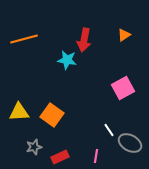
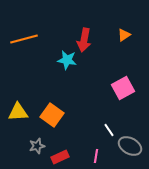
yellow triangle: moved 1 px left
gray ellipse: moved 3 px down
gray star: moved 3 px right, 1 px up
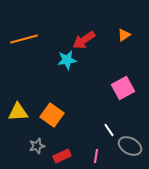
red arrow: rotated 45 degrees clockwise
cyan star: rotated 18 degrees counterclockwise
red rectangle: moved 2 px right, 1 px up
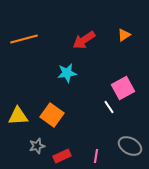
cyan star: moved 13 px down
yellow triangle: moved 4 px down
white line: moved 23 px up
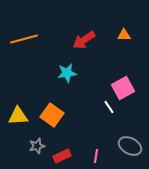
orange triangle: rotated 32 degrees clockwise
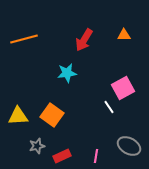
red arrow: rotated 25 degrees counterclockwise
gray ellipse: moved 1 px left
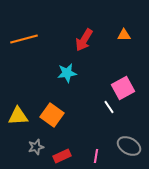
gray star: moved 1 px left, 1 px down
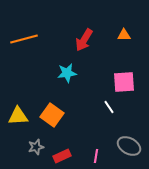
pink square: moved 1 px right, 6 px up; rotated 25 degrees clockwise
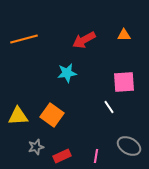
red arrow: rotated 30 degrees clockwise
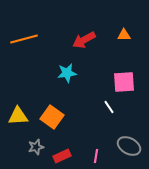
orange square: moved 2 px down
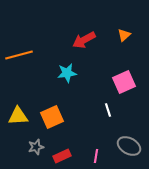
orange triangle: rotated 40 degrees counterclockwise
orange line: moved 5 px left, 16 px down
pink square: rotated 20 degrees counterclockwise
white line: moved 1 px left, 3 px down; rotated 16 degrees clockwise
orange square: rotated 30 degrees clockwise
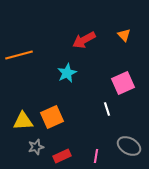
orange triangle: rotated 32 degrees counterclockwise
cyan star: rotated 18 degrees counterclockwise
pink square: moved 1 px left, 1 px down
white line: moved 1 px left, 1 px up
yellow triangle: moved 5 px right, 5 px down
